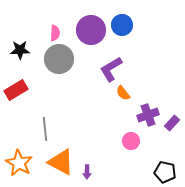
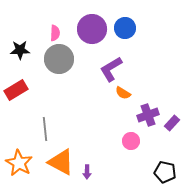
blue circle: moved 3 px right, 3 px down
purple circle: moved 1 px right, 1 px up
orange semicircle: rotated 21 degrees counterclockwise
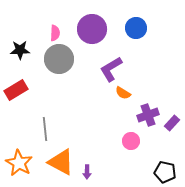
blue circle: moved 11 px right
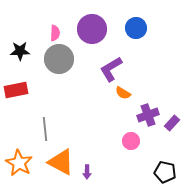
black star: moved 1 px down
red rectangle: rotated 20 degrees clockwise
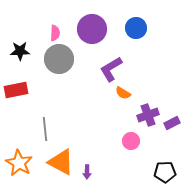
purple rectangle: rotated 21 degrees clockwise
black pentagon: rotated 15 degrees counterclockwise
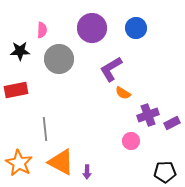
purple circle: moved 1 px up
pink semicircle: moved 13 px left, 3 px up
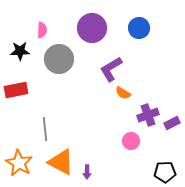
blue circle: moved 3 px right
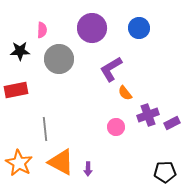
orange semicircle: moved 2 px right; rotated 21 degrees clockwise
pink circle: moved 15 px left, 14 px up
purple arrow: moved 1 px right, 3 px up
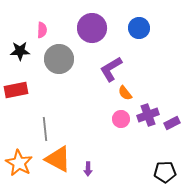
pink circle: moved 5 px right, 8 px up
orange triangle: moved 3 px left, 3 px up
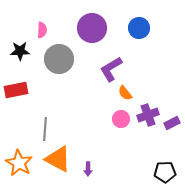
gray line: rotated 10 degrees clockwise
